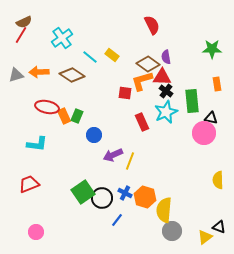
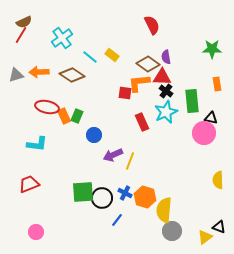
orange L-shape at (142, 81): moved 3 px left, 2 px down; rotated 10 degrees clockwise
green square at (83, 192): rotated 30 degrees clockwise
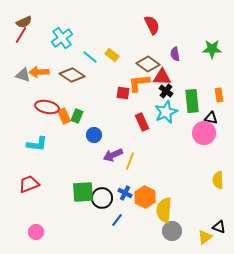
purple semicircle at (166, 57): moved 9 px right, 3 px up
gray triangle at (16, 75): moved 7 px right; rotated 35 degrees clockwise
orange rectangle at (217, 84): moved 2 px right, 11 px down
red square at (125, 93): moved 2 px left
orange hexagon at (145, 197): rotated 10 degrees clockwise
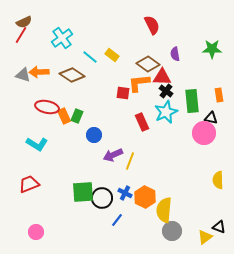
cyan L-shape at (37, 144): rotated 25 degrees clockwise
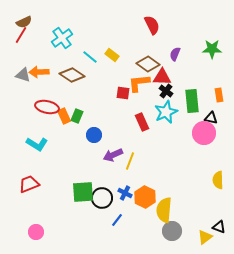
purple semicircle at (175, 54): rotated 32 degrees clockwise
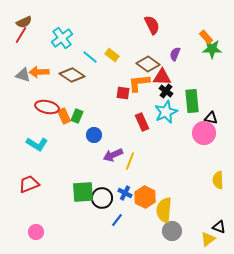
orange rectangle at (219, 95): moved 13 px left, 58 px up; rotated 32 degrees counterclockwise
yellow triangle at (205, 237): moved 3 px right, 2 px down
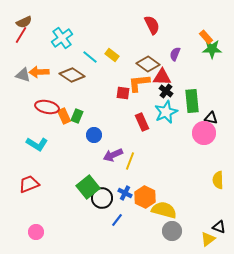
green square at (83, 192): moved 5 px right, 5 px up; rotated 35 degrees counterclockwise
yellow semicircle at (164, 210): rotated 100 degrees clockwise
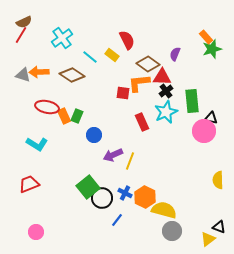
red semicircle at (152, 25): moved 25 px left, 15 px down
green star at (212, 49): rotated 18 degrees counterclockwise
black cross at (166, 91): rotated 16 degrees clockwise
pink circle at (204, 133): moved 2 px up
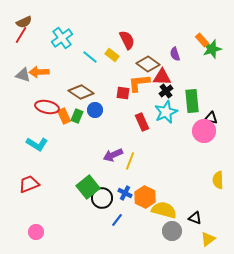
orange rectangle at (206, 37): moved 4 px left, 3 px down
purple semicircle at (175, 54): rotated 40 degrees counterclockwise
brown diamond at (72, 75): moved 9 px right, 17 px down
blue circle at (94, 135): moved 1 px right, 25 px up
black triangle at (219, 227): moved 24 px left, 9 px up
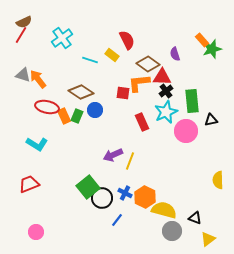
cyan line at (90, 57): moved 3 px down; rotated 21 degrees counterclockwise
orange arrow at (39, 72): moved 1 px left, 7 px down; rotated 54 degrees clockwise
black triangle at (211, 118): moved 2 px down; rotated 24 degrees counterclockwise
pink circle at (204, 131): moved 18 px left
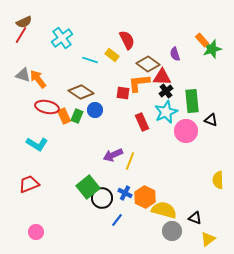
black triangle at (211, 120): rotated 32 degrees clockwise
